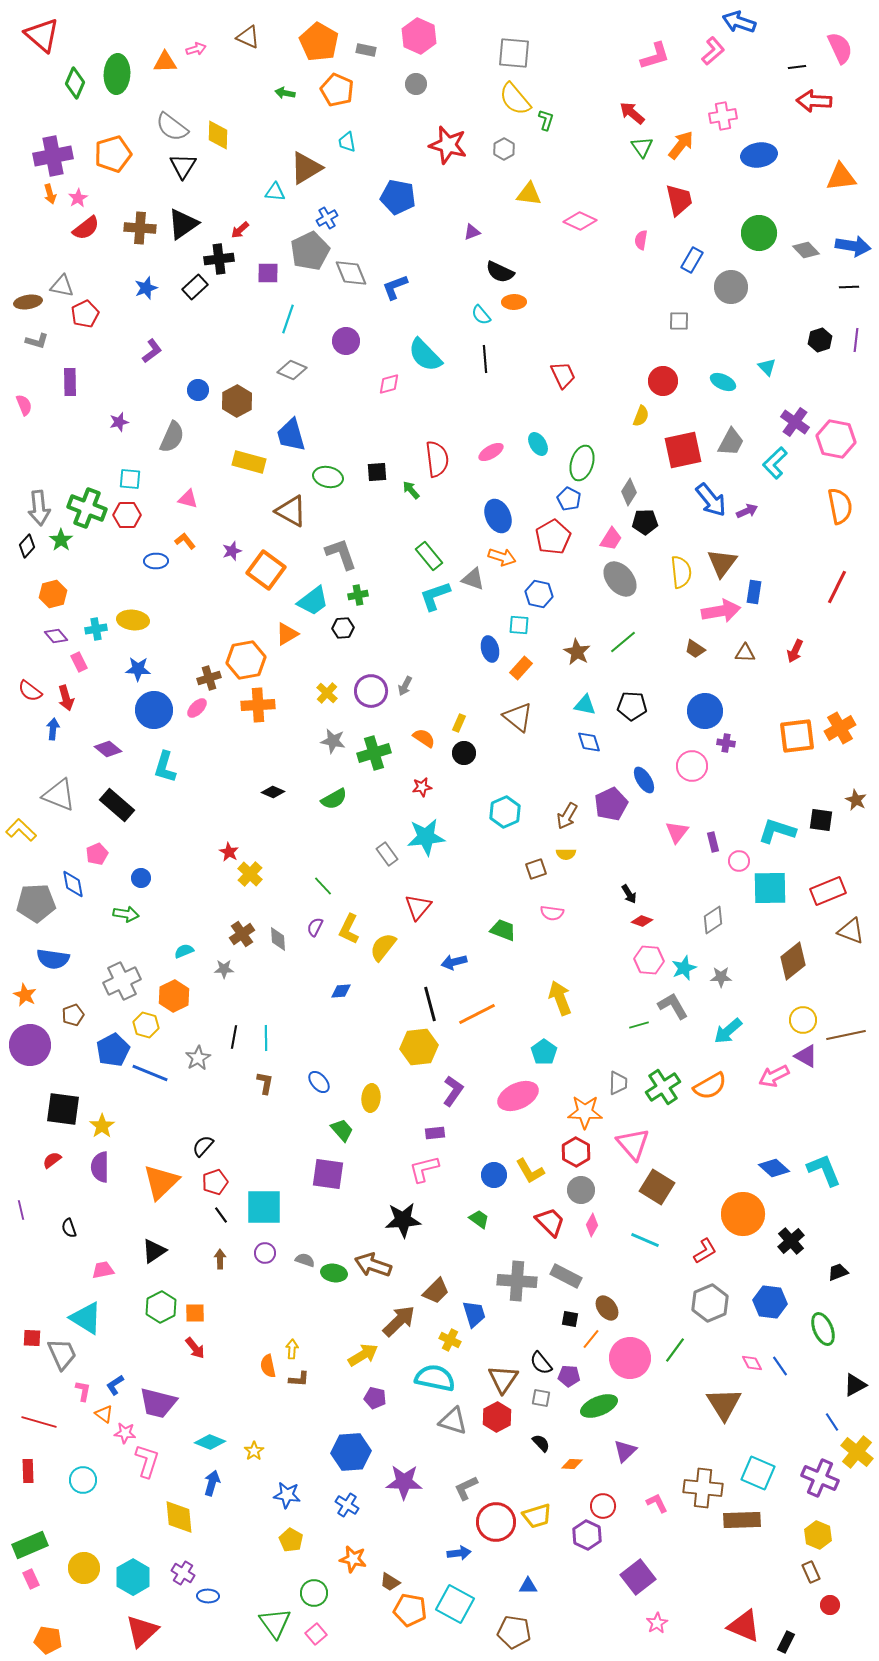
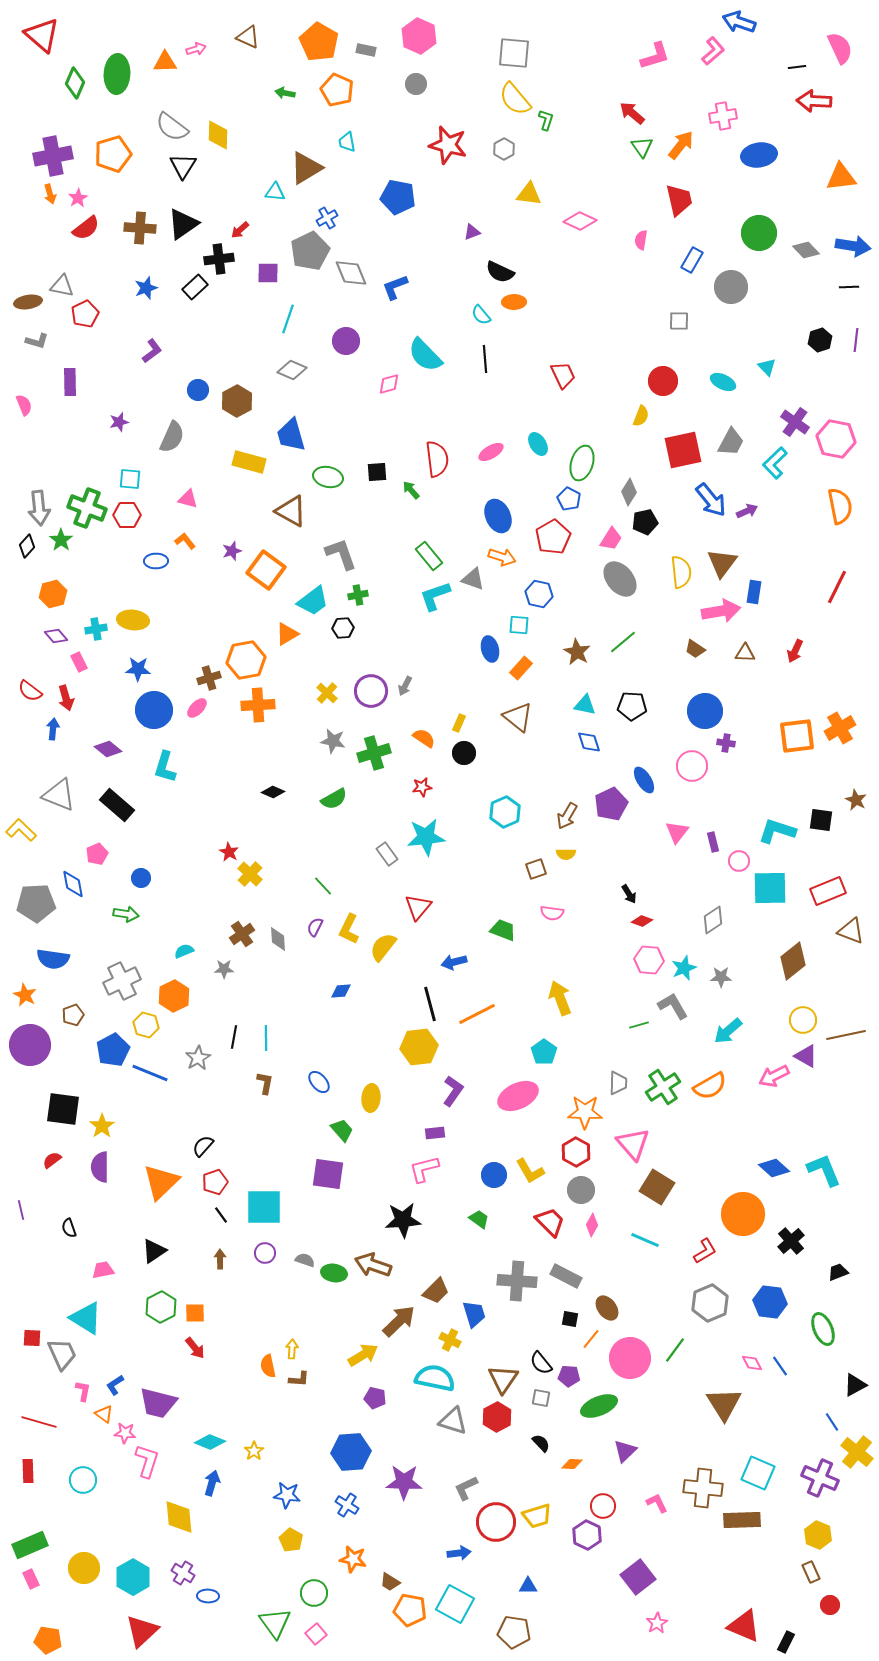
black pentagon at (645, 522): rotated 10 degrees counterclockwise
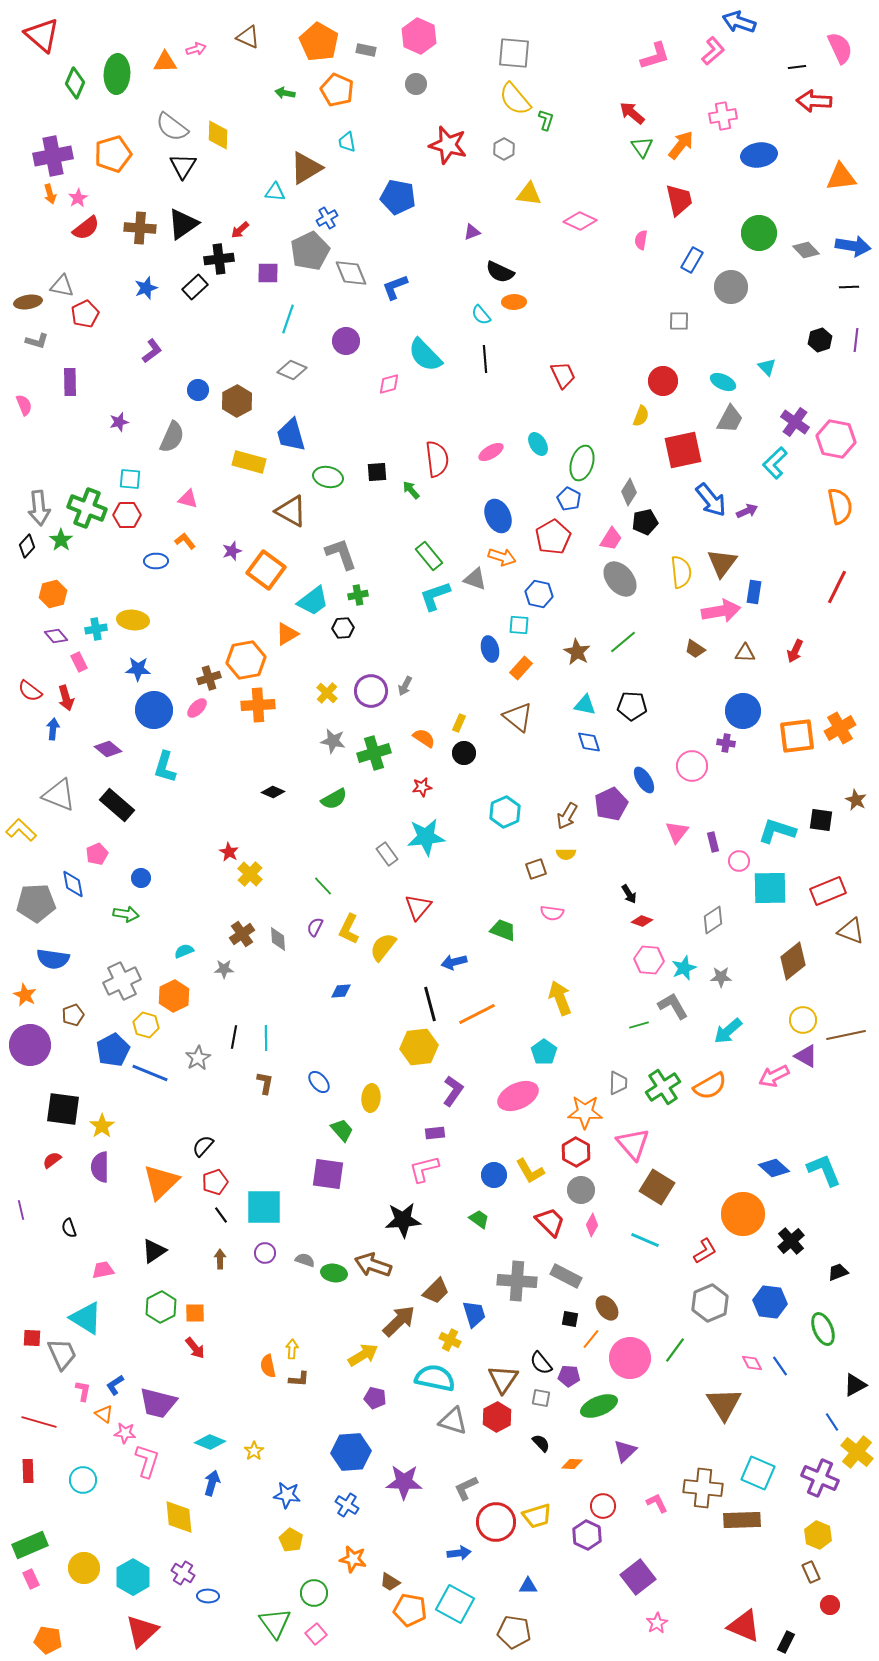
gray trapezoid at (731, 442): moved 1 px left, 23 px up
gray triangle at (473, 579): moved 2 px right
blue circle at (705, 711): moved 38 px right
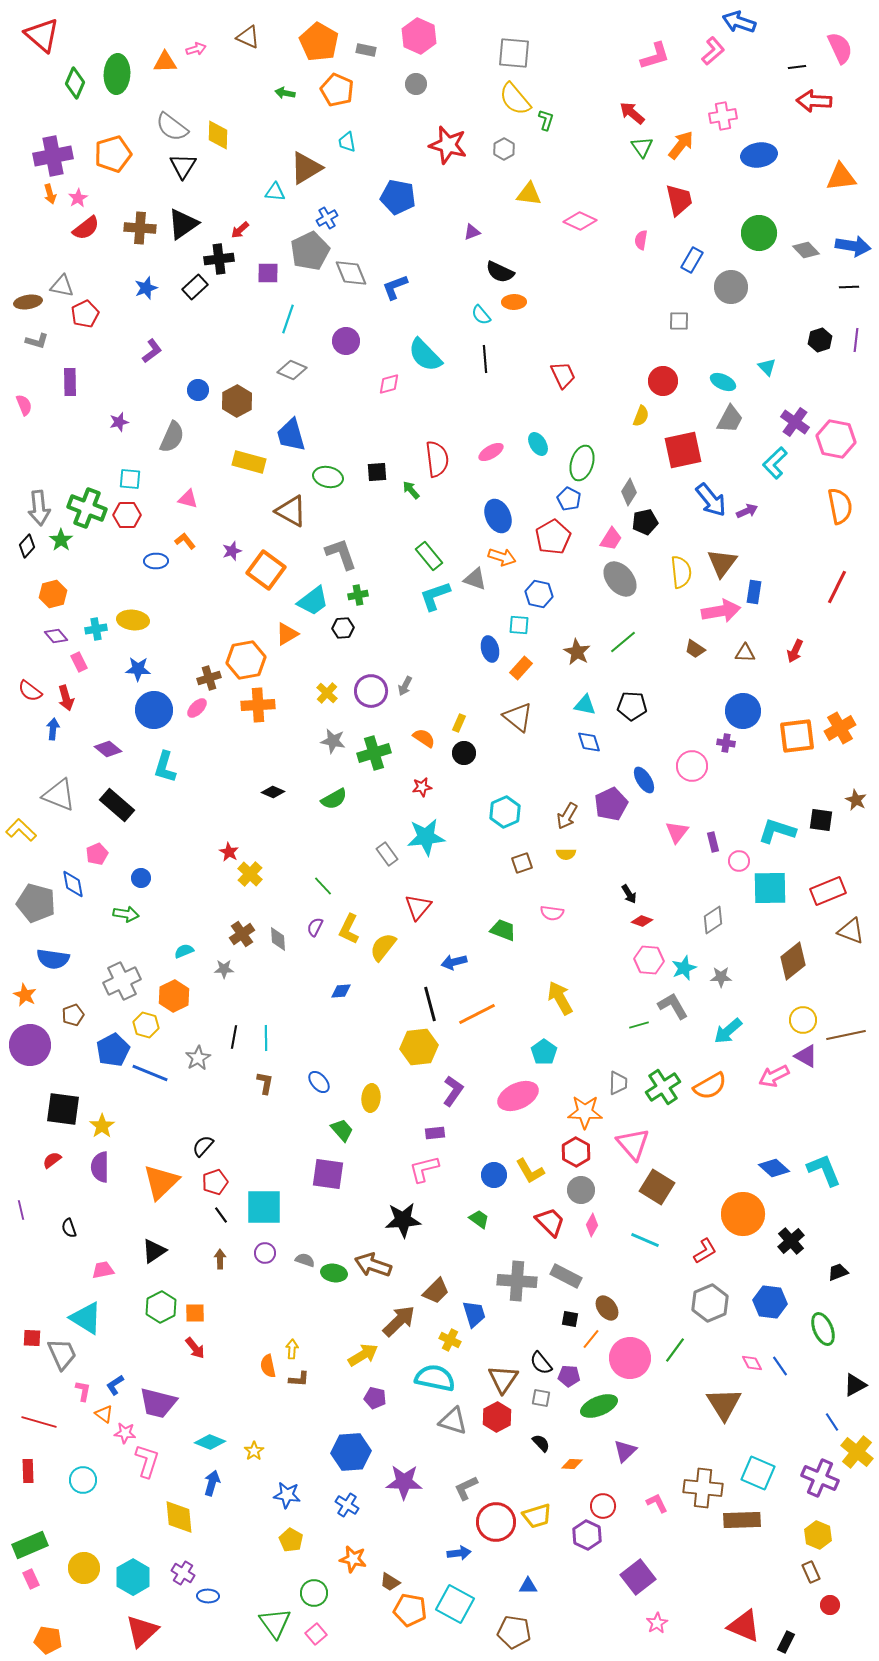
brown square at (536, 869): moved 14 px left, 6 px up
gray pentagon at (36, 903): rotated 18 degrees clockwise
yellow arrow at (560, 998): rotated 8 degrees counterclockwise
